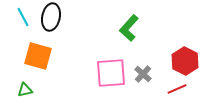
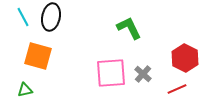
green L-shape: rotated 112 degrees clockwise
red hexagon: moved 3 px up
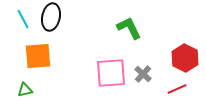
cyan line: moved 2 px down
orange square: rotated 20 degrees counterclockwise
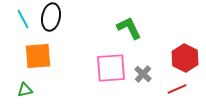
pink square: moved 5 px up
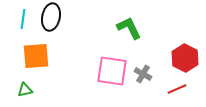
cyan line: rotated 36 degrees clockwise
orange square: moved 2 px left
pink square: moved 1 px right, 3 px down; rotated 12 degrees clockwise
gray cross: rotated 12 degrees counterclockwise
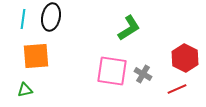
green L-shape: rotated 84 degrees clockwise
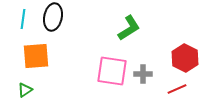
black ellipse: moved 2 px right
gray cross: rotated 30 degrees counterclockwise
green triangle: rotated 21 degrees counterclockwise
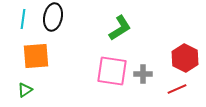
green L-shape: moved 9 px left
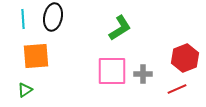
cyan line: rotated 12 degrees counterclockwise
red hexagon: rotated 12 degrees clockwise
pink square: rotated 8 degrees counterclockwise
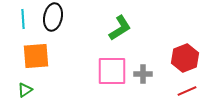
red line: moved 10 px right, 2 px down
